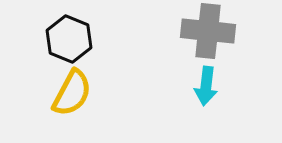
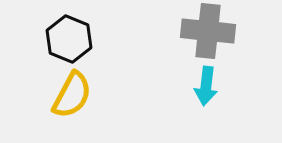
yellow semicircle: moved 2 px down
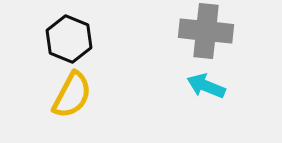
gray cross: moved 2 px left
cyan arrow: rotated 105 degrees clockwise
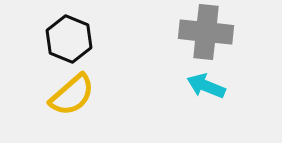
gray cross: moved 1 px down
yellow semicircle: rotated 21 degrees clockwise
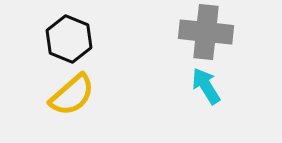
cyan arrow: rotated 36 degrees clockwise
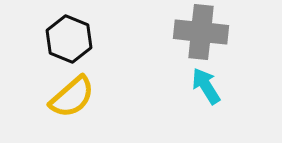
gray cross: moved 5 px left
yellow semicircle: moved 2 px down
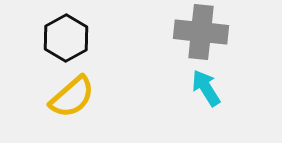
black hexagon: moved 3 px left, 1 px up; rotated 9 degrees clockwise
cyan arrow: moved 2 px down
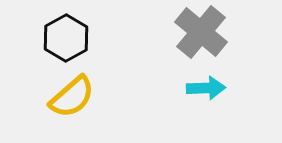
gray cross: rotated 34 degrees clockwise
cyan arrow: rotated 120 degrees clockwise
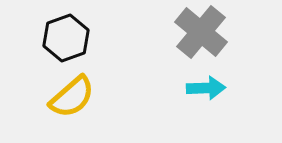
black hexagon: rotated 9 degrees clockwise
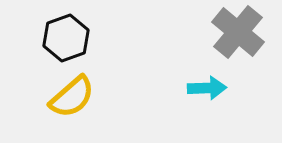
gray cross: moved 37 px right
cyan arrow: moved 1 px right
